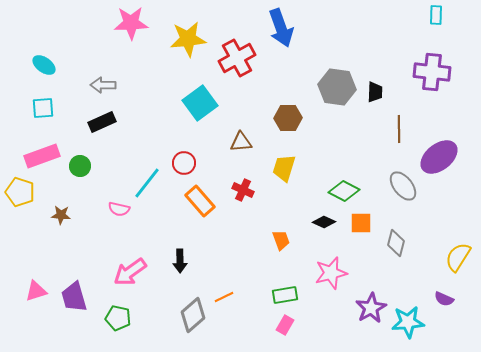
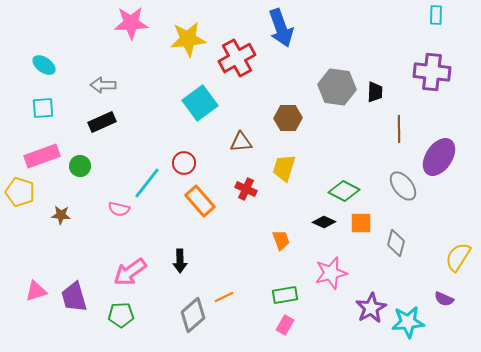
purple ellipse at (439, 157): rotated 18 degrees counterclockwise
red cross at (243, 190): moved 3 px right, 1 px up
green pentagon at (118, 318): moved 3 px right, 3 px up; rotated 15 degrees counterclockwise
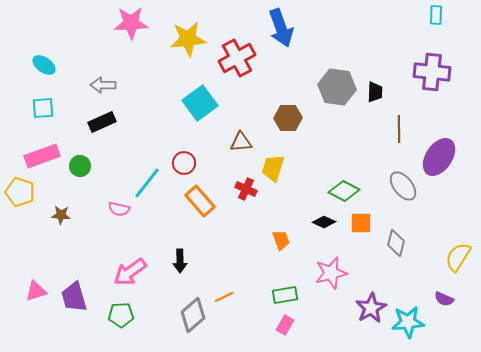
yellow trapezoid at (284, 168): moved 11 px left
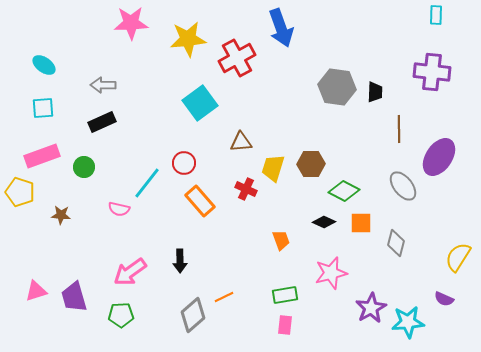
brown hexagon at (288, 118): moved 23 px right, 46 px down
green circle at (80, 166): moved 4 px right, 1 px down
pink rectangle at (285, 325): rotated 24 degrees counterclockwise
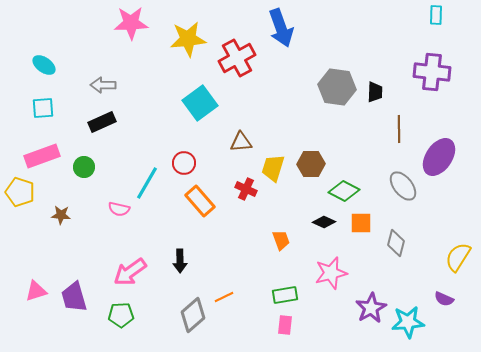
cyan line at (147, 183): rotated 8 degrees counterclockwise
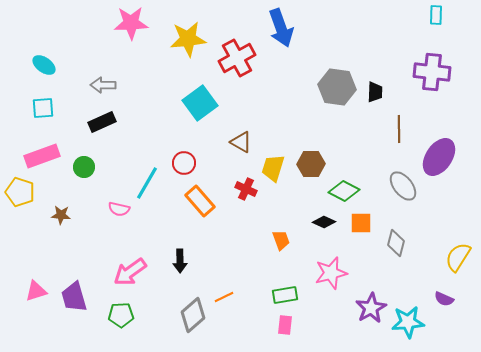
brown triangle at (241, 142): rotated 35 degrees clockwise
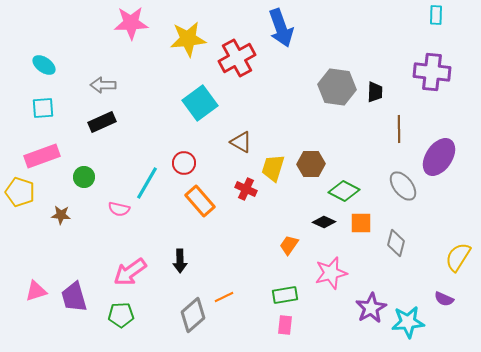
green circle at (84, 167): moved 10 px down
orange trapezoid at (281, 240): moved 8 px right, 5 px down; rotated 125 degrees counterclockwise
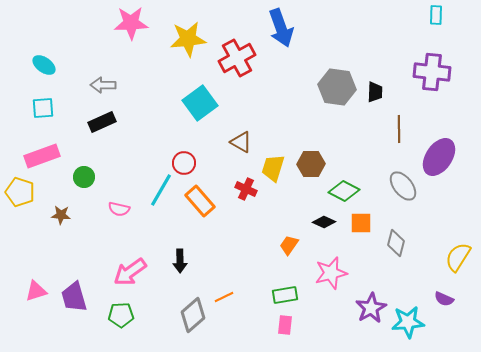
cyan line at (147, 183): moved 14 px right, 7 px down
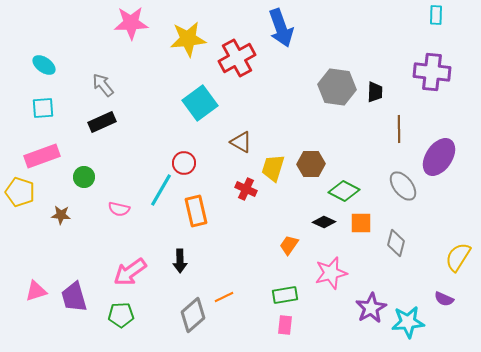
gray arrow at (103, 85): rotated 50 degrees clockwise
orange rectangle at (200, 201): moved 4 px left, 10 px down; rotated 28 degrees clockwise
